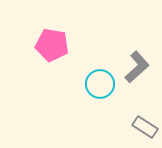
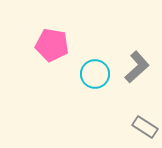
cyan circle: moved 5 px left, 10 px up
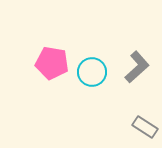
pink pentagon: moved 18 px down
cyan circle: moved 3 px left, 2 px up
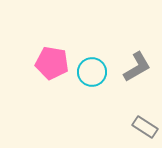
gray L-shape: rotated 12 degrees clockwise
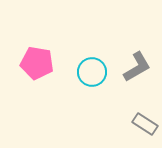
pink pentagon: moved 15 px left
gray rectangle: moved 3 px up
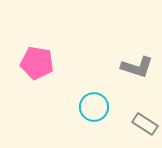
gray L-shape: rotated 48 degrees clockwise
cyan circle: moved 2 px right, 35 px down
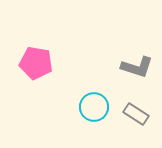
pink pentagon: moved 1 px left
gray rectangle: moved 9 px left, 10 px up
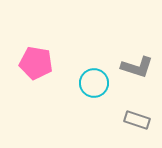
cyan circle: moved 24 px up
gray rectangle: moved 1 px right, 6 px down; rotated 15 degrees counterclockwise
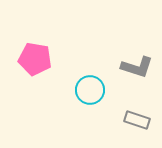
pink pentagon: moved 1 px left, 4 px up
cyan circle: moved 4 px left, 7 px down
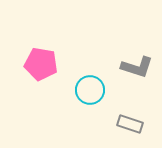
pink pentagon: moved 6 px right, 5 px down
gray rectangle: moved 7 px left, 4 px down
